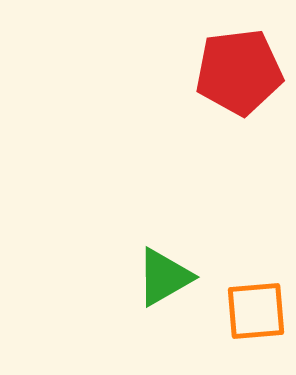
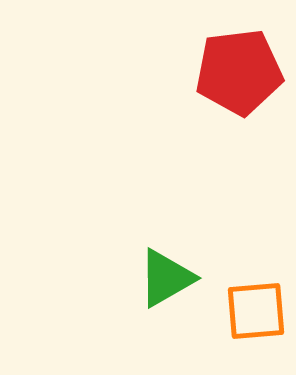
green triangle: moved 2 px right, 1 px down
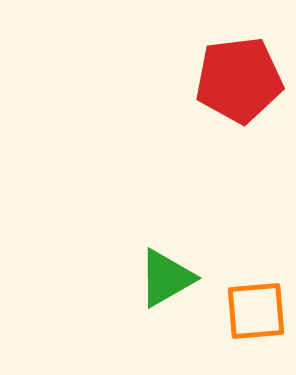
red pentagon: moved 8 px down
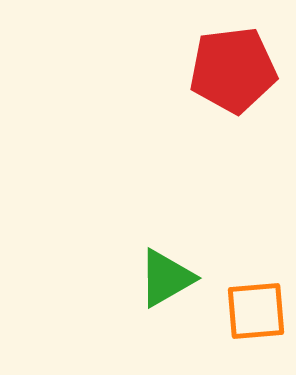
red pentagon: moved 6 px left, 10 px up
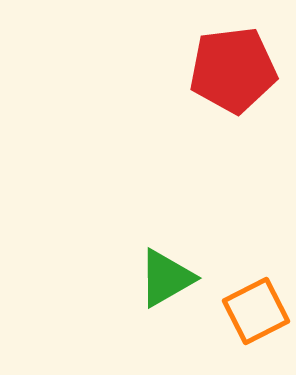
orange square: rotated 22 degrees counterclockwise
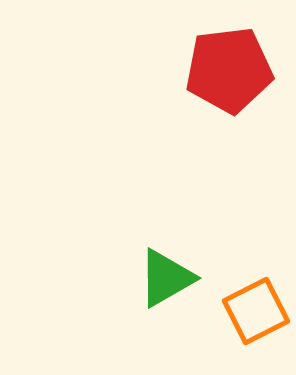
red pentagon: moved 4 px left
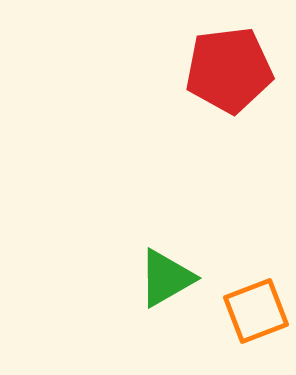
orange square: rotated 6 degrees clockwise
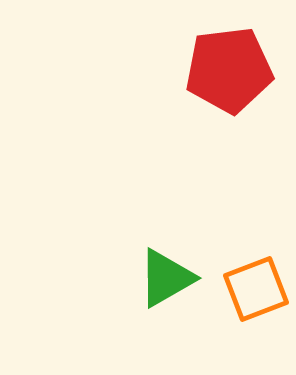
orange square: moved 22 px up
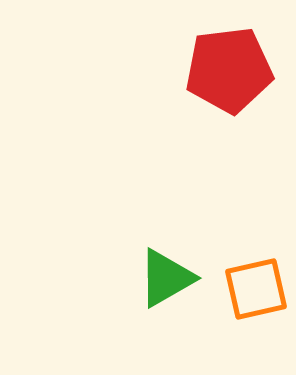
orange square: rotated 8 degrees clockwise
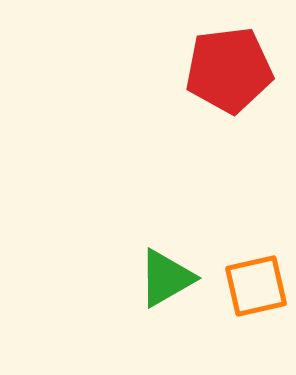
orange square: moved 3 px up
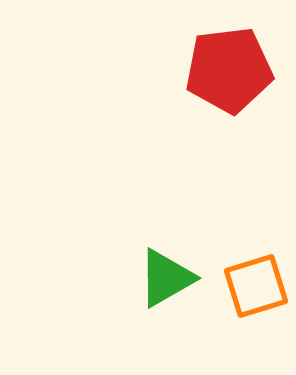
orange square: rotated 4 degrees counterclockwise
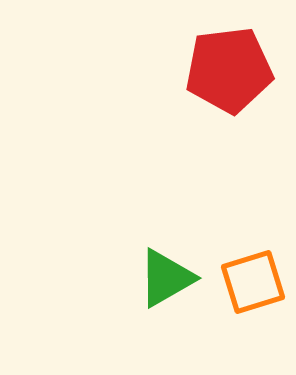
orange square: moved 3 px left, 4 px up
